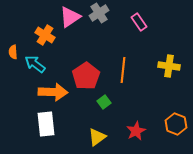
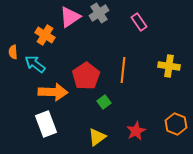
white rectangle: rotated 15 degrees counterclockwise
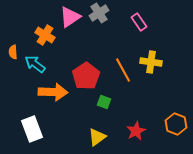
yellow cross: moved 18 px left, 4 px up
orange line: rotated 35 degrees counterclockwise
green square: rotated 32 degrees counterclockwise
white rectangle: moved 14 px left, 5 px down
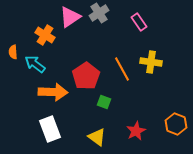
orange line: moved 1 px left, 1 px up
white rectangle: moved 18 px right
yellow triangle: rotated 48 degrees counterclockwise
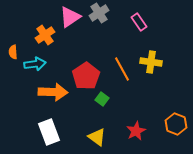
orange cross: rotated 24 degrees clockwise
cyan arrow: rotated 135 degrees clockwise
green square: moved 2 px left, 3 px up; rotated 16 degrees clockwise
white rectangle: moved 1 px left, 3 px down
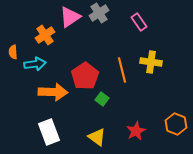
orange line: moved 1 px down; rotated 15 degrees clockwise
red pentagon: moved 1 px left
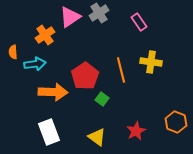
orange line: moved 1 px left
orange hexagon: moved 2 px up
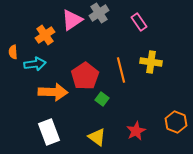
pink triangle: moved 2 px right, 3 px down
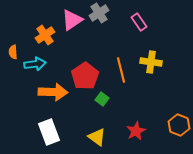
orange hexagon: moved 3 px right, 3 px down
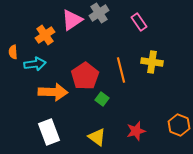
yellow cross: moved 1 px right
red star: rotated 12 degrees clockwise
